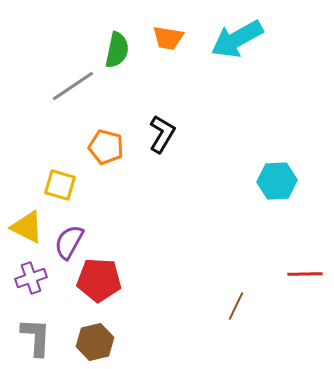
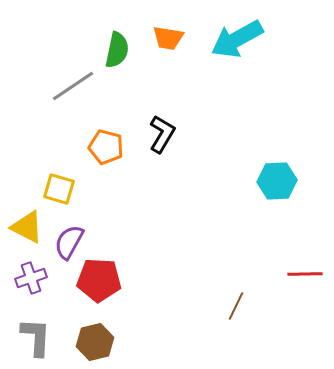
yellow square: moved 1 px left, 4 px down
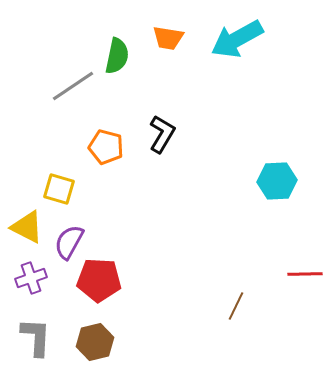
green semicircle: moved 6 px down
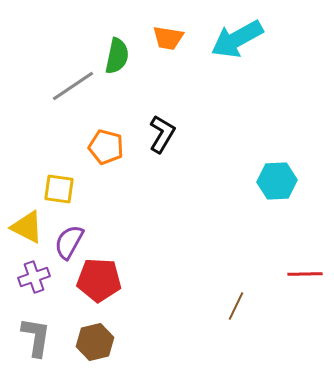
yellow square: rotated 8 degrees counterclockwise
purple cross: moved 3 px right, 1 px up
gray L-shape: rotated 6 degrees clockwise
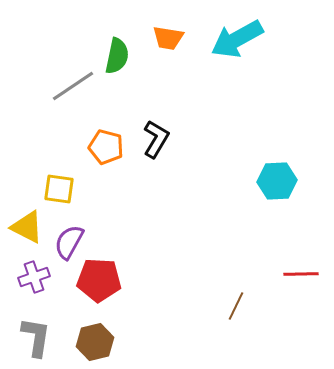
black L-shape: moved 6 px left, 5 px down
red line: moved 4 px left
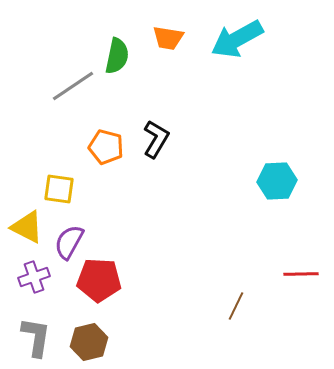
brown hexagon: moved 6 px left
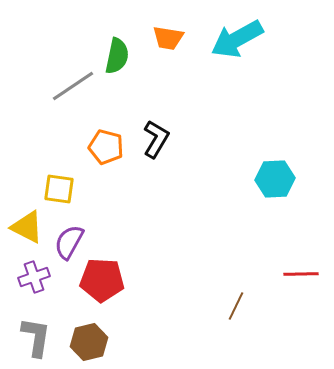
cyan hexagon: moved 2 px left, 2 px up
red pentagon: moved 3 px right
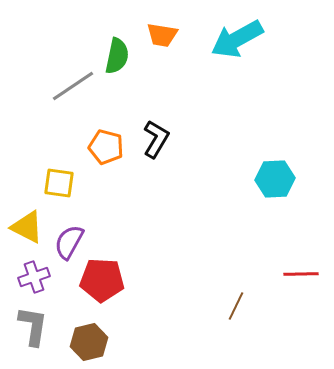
orange trapezoid: moved 6 px left, 3 px up
yellow square: moved 6 px up
gray L-shape: moved 3 px left, 11 px up
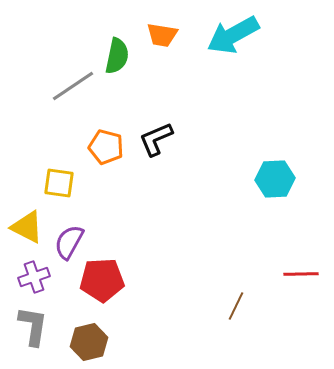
cyan arrow: moved 4 px left, 4 px up
black L-shape: rotated 144 degrees counterclockwise
red pentagon: rotated 6 degrees counterclockwise
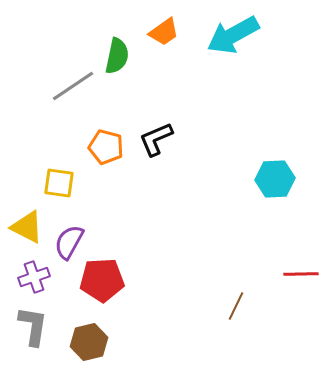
orange trapezoid: moved 2 px right, 3 px up; rotated 44 degrees counterclockwise
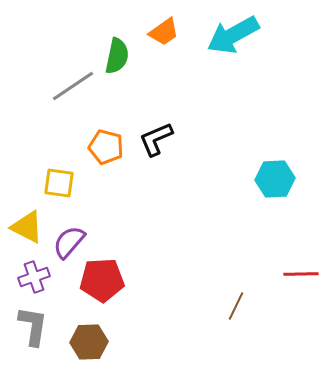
purple semicircle: rotated 12 degrees clockwise
brown hexagon: rotated 12 degrees clockwise
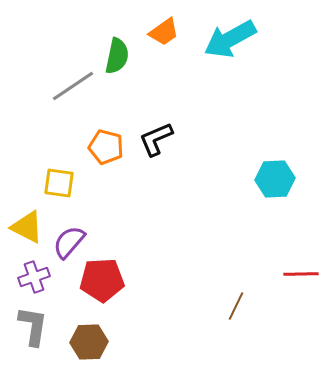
cyan arrow: moved 3 px left, 4 px down
